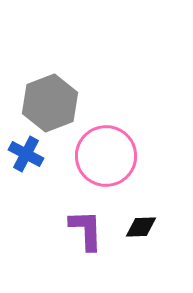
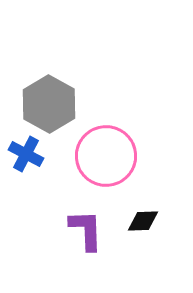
gray hexagon: moved 1 px left, 1 px down; rotated 10 degrees counterclockwise
black diamond: moved 2 px right, 6 px up
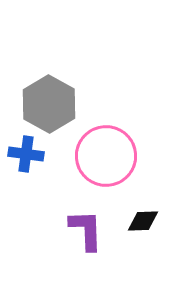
blue cross: rotated 20 degrees counterclockwise
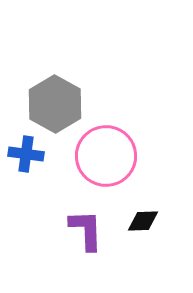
gray hexagon: moved 6 px right
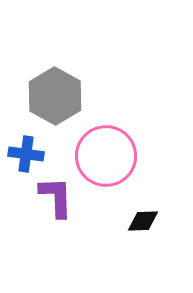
gray hexagon: moved 8 px up
purple L-shape: moved 30 px left, 33 px up
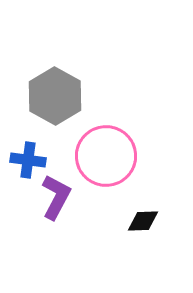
blue cross: moved 2 px right, 6 px down
purple L-shape: rotated 30 degrees clockwise
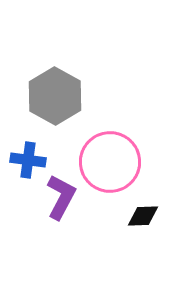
pink circle: moved 4 px right, 6 px down
purple L-shape: moved 5 px right
black diamond: moved 5 px up
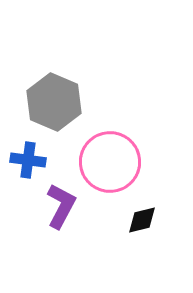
gray hexagon: moved 1 px left, 6 px down; rotated 6 degrees counterclockwise
purple L-shape: moved 9 px down
black diamond: moved 1 px left, 4 px down; rotated 12 degrees counterclockwise
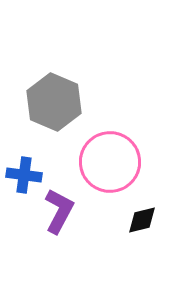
blue cross: moved 4 px left, 15 px down
purple L-shape: moved 2 px left, 5 px down
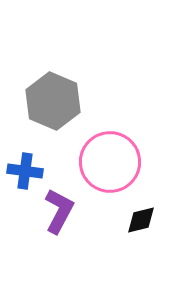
gray hexagon: moved 1 px left, 1 px up
blue cross: moved 1 px right, 4 px up
black diamond: moved 1 px left
